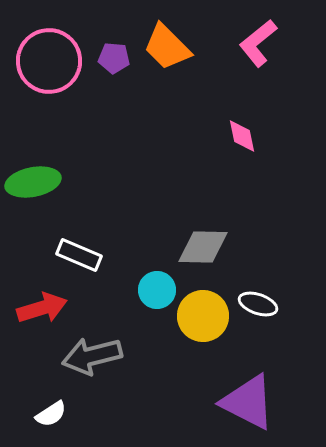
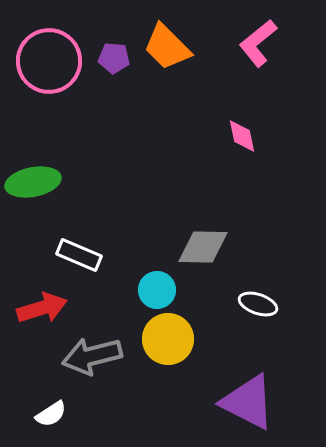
yellow circle: moved 35 px left, 23 px down
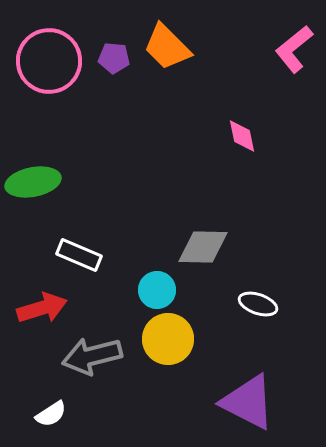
pink L-shape: moved 36 px right, 6 px down
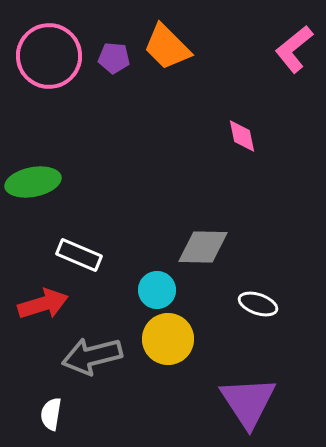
pink circle: moved 5 px up
red arrow: moved 1 px right, 4 px up
purple triangle: rotated 30 degrees clockwise
white semicircle: rotated 132 degrees clockwise
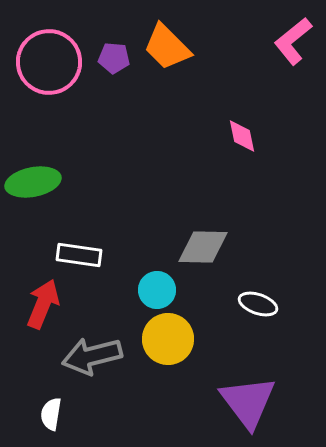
pink L-shape: moved 1 px left, 8 px up
pink circle: moved 6 px down
white rectangle: rotated 15 degrees counterclockwise
red arrow: rotated 51 degrees counterclockwise
purple triangle: rotated 4 degrees counterclockwise
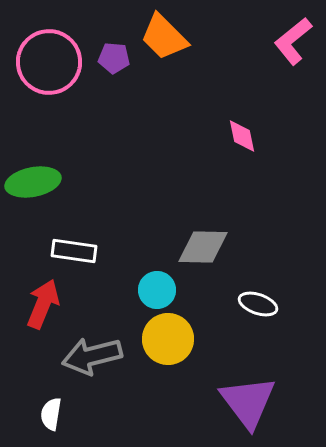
orange trapezoid: moved 3 px left, 10 px up
white rectangle: moved 5 px left, 4 px up
